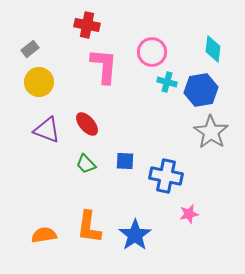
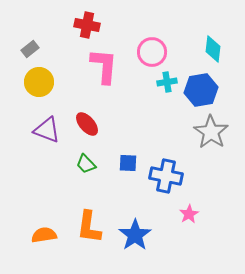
cyan cross: rotated 24 degrees counterclockwise
blue square: moved 3 px right, 2 px down
pink star: rotated 18 degrees counterclockwise
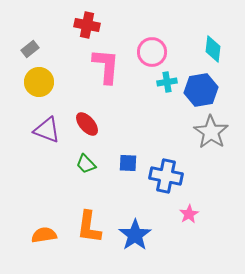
pink L-shape: moved 2 px right
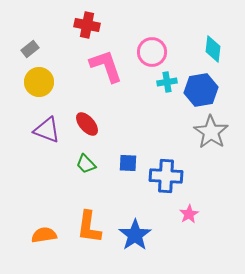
pink L-shape: rotated 24 degrees counterclockwise
blue cross: rotated 8 degrees counterclockwise
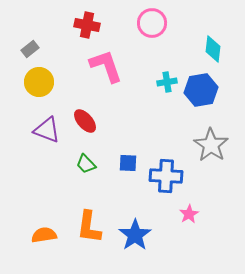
pink circle: moved 29 px up
red ellipse: moved 2 px left, 3 px up
gray star: moved 13 px down
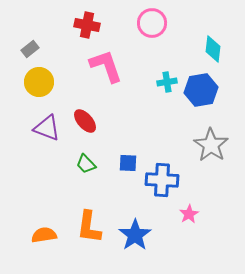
purple triangle: moved 2 px up
blue cross: moved 4 px left, 4 px down
